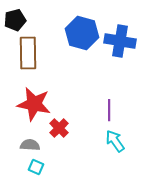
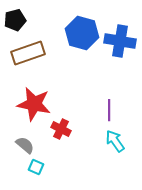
brown rectangle: rotated 72 degrees clockwise
red cross: moved 2 px right, 1 px down; rotated 18 degrees counterclockwise
gray semicircle: moved 5 px left; rotated 36 degrees clockwise
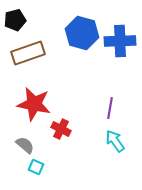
blue cross: rotated 12 degrees counterclockwise
purple line: moved 1 px right, 2 px up; rotated 10 degrees clockwise
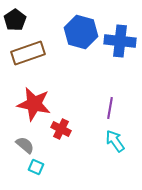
black pentagon: rotated 20 degrees counterclockwise
blue hexagon: moved 1 px left, 1 px up
blue cross: rotated 8 degrees clockwise
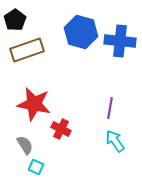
brown rectangle: moved 1 px left, 3 px up
gray semicircle: rotated 18 degrees clockwise
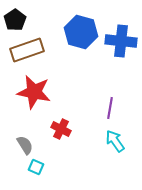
blue cross: moved 1 px right
red star: moved 12 px up
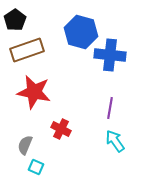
blue cross: moved 11 px left, 14 px down
gray semicircle: rotated 126 degrees counterclockwise
